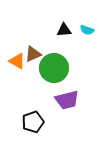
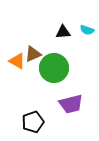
black triangle: moved 1 px left, 2 px down
purple trapezoid: moved 4 px right, 4 px down
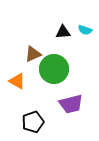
cyan semicircle: moved 2 px left
orange triangle: moved 20 px down
green circle: moved 1 px down
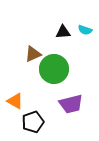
orange triangle: moved 2 px left, 20 px down
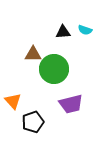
brown triangle: rotated 24 degrees clockwise
orange triangle: moved 2 px left; rotated 18 degrees clockwise
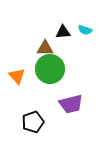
brown triangle: moved 12 px right, 6 px up
green circle: moved 4 px left
orange triangle: moved 4 px right, 25 px up
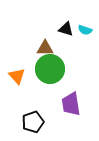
black triangle: moved 3 px right, 3 px up; rotated 21 degrees clockwise
purple trapezoid: rotated 95 degrees clockwise
